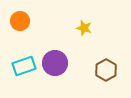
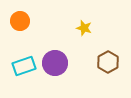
brown hexagon: moved 2 px right, 8 px up
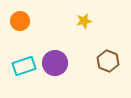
yellow star: moved 7 px up; rotated 28 degrees counterclockwise
brown hexagon: moved 1 px up; rotated 10 degrees counterclockwise
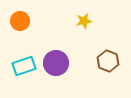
purple circle: moved 1 px right
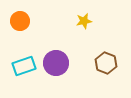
brown hexagon: moved 2 px left, 2 px down
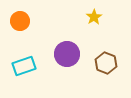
yellow star: moved 10 px right, 4 px up; rotated 21 degrees counterclockwise
purple circle: moved 11 px right, 9 px up
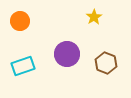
cyan rectangle: moved 1 px left
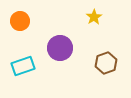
purple circle: moved 7 px left, 6 px up
brown hexagon: rotated 20 degrees clockwise
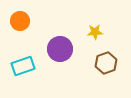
yellow star: moved 1 px right, 15 px down; rotated 28 degrees clockwise
purple circle: moved 1 px down
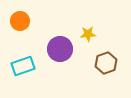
yellow star: moved 7 px left, 2 px down
